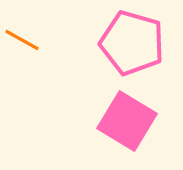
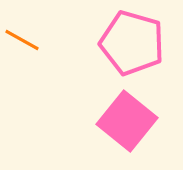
pink square: rotated 8 degrees clockwise
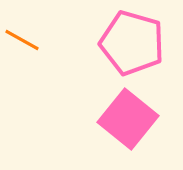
pink square: moved 1 px right, 2 px up
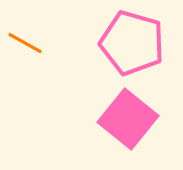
orange line: moved 3 px right, 3 px down
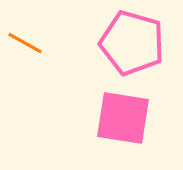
pink square: moved 5 px left, 1 px up; rotated 30 degrees counterclockwise
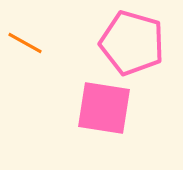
pink square: moved 19 px left, 10 px up
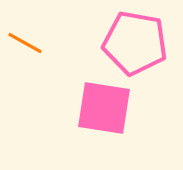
pink pentagon: moved 3 px right; rotated 6 degrees counterclockwise
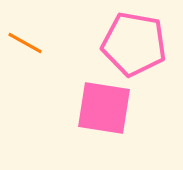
pink pentagon: moved 1 px left, 1 px down
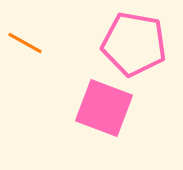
pink square: rotated 12 degrees clockwise
